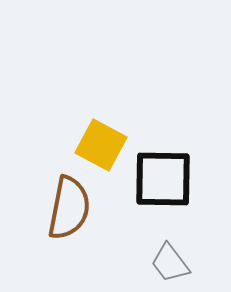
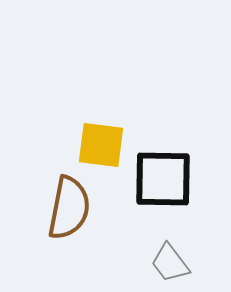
yellow square: rotated 21 degrees counterclockwise
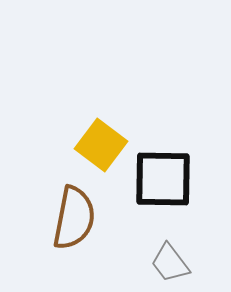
yellow square: rotated 30 degrees clockwise
brown semicircle: moved 5 px right, 10 px down
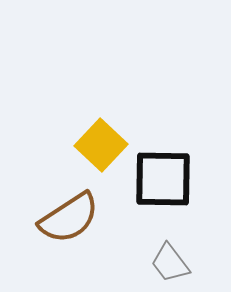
yellow square: rotated 6 degrees clockwise
brown semicircle: moved 5 px left; rotated 46 degrees clockwise
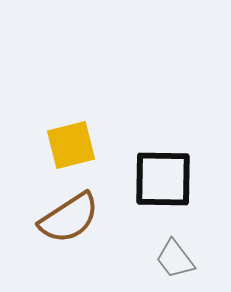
yellow square: moved 30 px left; rotated 33 degrees clockwise
gray trapezoid: moved 5 px right, 4 px up
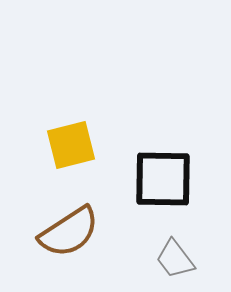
brown semicircle: moved 14 px down
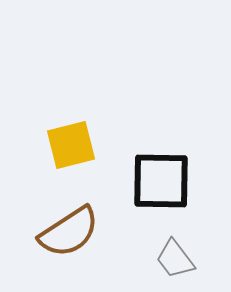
black square: moved 2 px left, 2 px down
